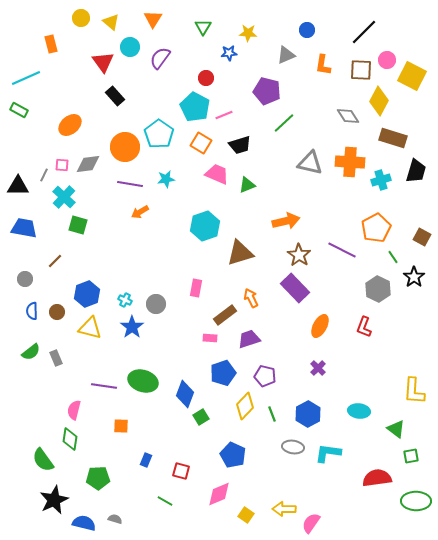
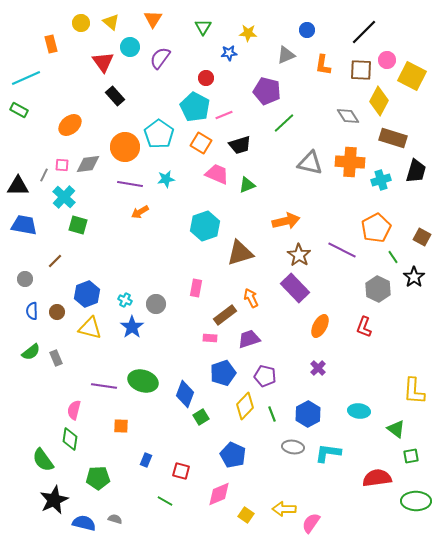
yellow circle at (81, 18): moved 5 px down
blue trapezoid at (24, 228): moved 3 px up
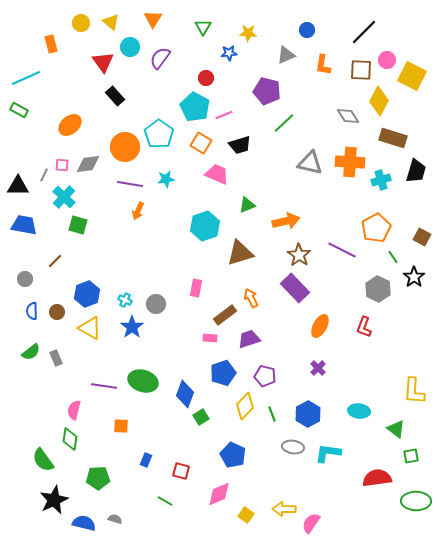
green triangle at (247, 185): moved 20 px down
orange arrow at (140, 212): moved 2 px left, 1 px up; rotated 36 degrees counterclockwise
yellow triangle at (90, 328): rotated 15 degrees clockwise
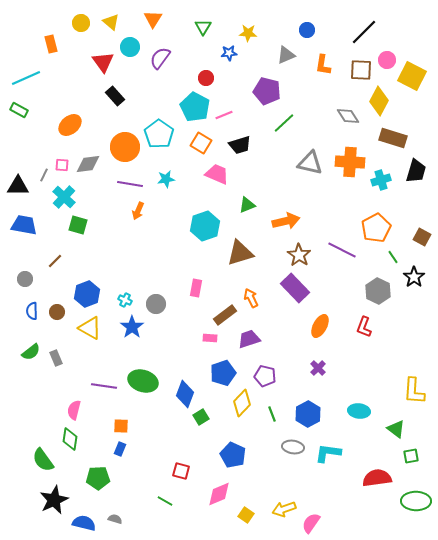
gray hexagon at (378, 289): moved 2 px down
yellow diamond at (245, 406): moved 3 px left, 3 px up
blue rectangle at (146, 460): moved 26 px left, 11 px up
yellow arrow at (284, 509): rotated 20 degrees counterclockwise
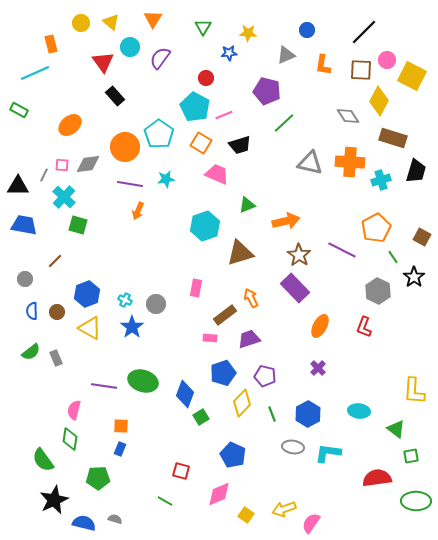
cyan line at (26, 78): moved 9 px right, 5 px up
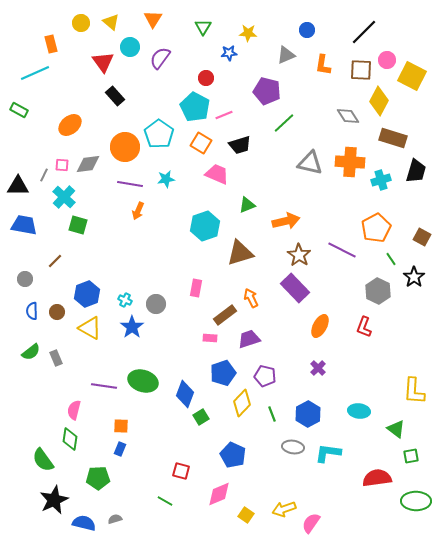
green line at (393, 257): moved 2 px left, 2 px down
gray semicircle at (115, 519): rotated 32 degrees counterclockwise
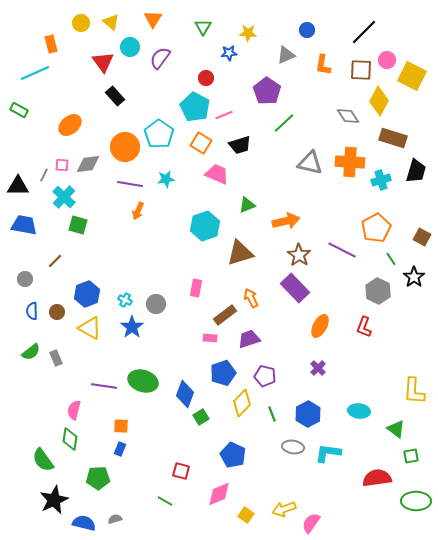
purple pentagon at (267, 91): rotated 20 degrees clockwise
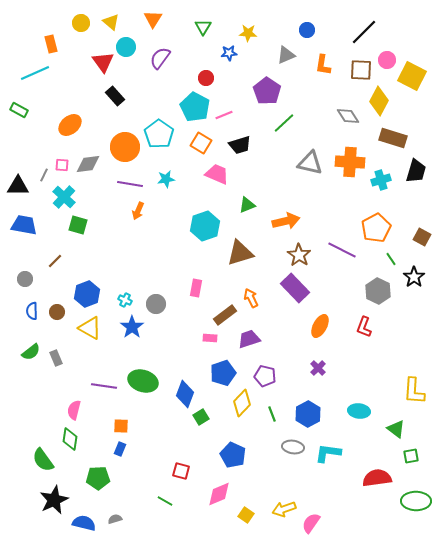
cyan circle at (130, 47): moved 4 px left
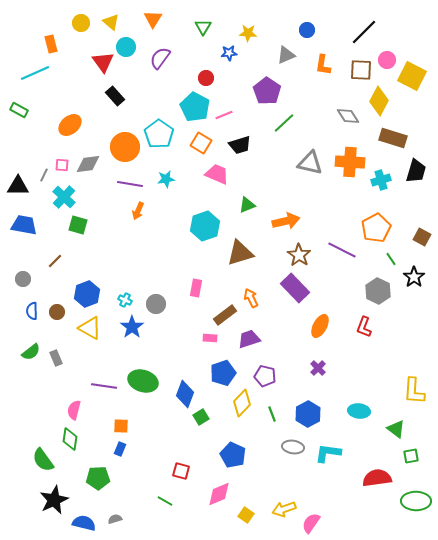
gray circle at (25, 279): moved 2 px left
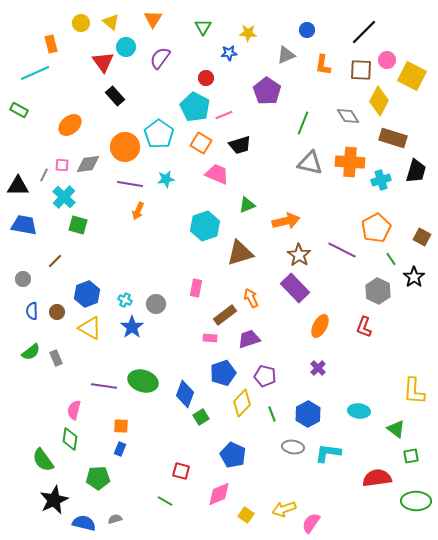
green line at (284, 123): moved 19 px right; rotated 25 degrees counterclockwise
